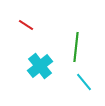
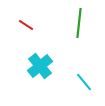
green line: moved 3 px right, 24 px up
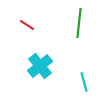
red line: moved 1 px right
cyan line: rotated 24 degrees clockwise
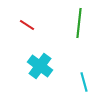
cyan cross: rotated 15 degrees counterclockwise
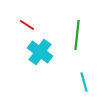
green line: moved 2 px left, 12 px down
cyan cross: moved 14 px up
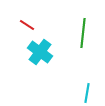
green line: moved 6 px right, 2 px up
cyan line: moved 3 px right, 11 px down; rotated 24 degrees clockwise
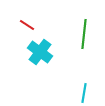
green line: moved 1 px right, 1 px down
cyan line: moved 3 px left
